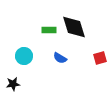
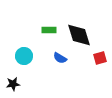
black diamond: moved 5 px right, 8 px down
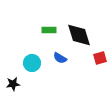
cyan circle: moved 8 px right, 7 px down
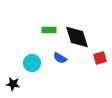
black diamond: moved 2 px left, 2 px down
black star: rotated 16 degrees clockwise
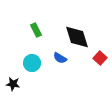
green rectangle: moved 13 px left; rotated 64 degrees clockwise
red square: rotated 32 degrees counterclockwise
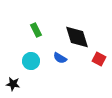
red square: moved 1 px left, 1 px down; rotated 16 degrees counterclockwise
cyan circle: moved 1 px left, 2 px up
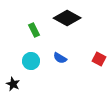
green rectangle: moved 2 px left
black diamond: moved 10 px left, 19 px up; rotated 44 degrees counterclockwise
black star: rotated 16 degrees clockwise
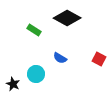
green rectangle: rotated 32 degrees counterclockwise
cyan circle: moved 5 px right, 13 px down
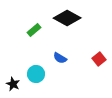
green rectangle: rotated 72 degrees counterclockwise
red square: rotated 24 degrees clockwise
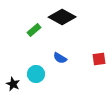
black diamond: moved 5 px left, 1 px up
red square: rotated 32 degrees clockwise
